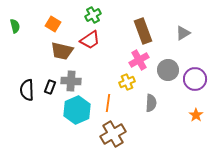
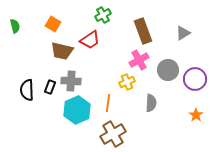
green cross: moved 10 px right
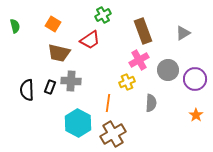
brown trapezoid: moved 3 px left, 2 px down
cyan hexagon: moved 1 px right, 13 px down; rotated 8 degrees counterclockwise
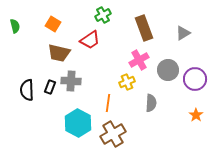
brown rectangle: moved 1 px right, 3 px up
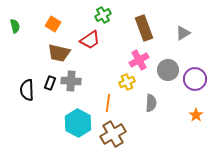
black rectangle: moved 4 px up
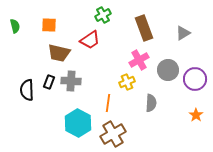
orange square: moved 4 px left, 1 px down; rotated 28 degrees counterclockwise
black rectangle: moved 1 px left, 1 px up
